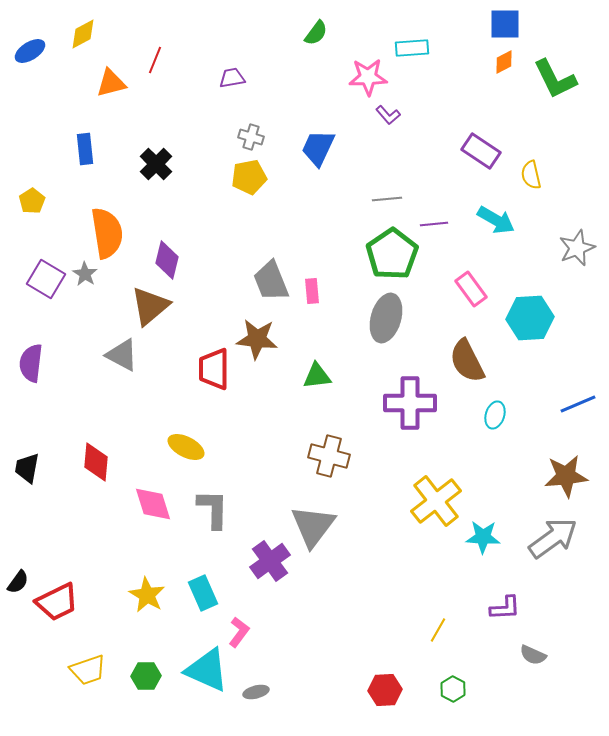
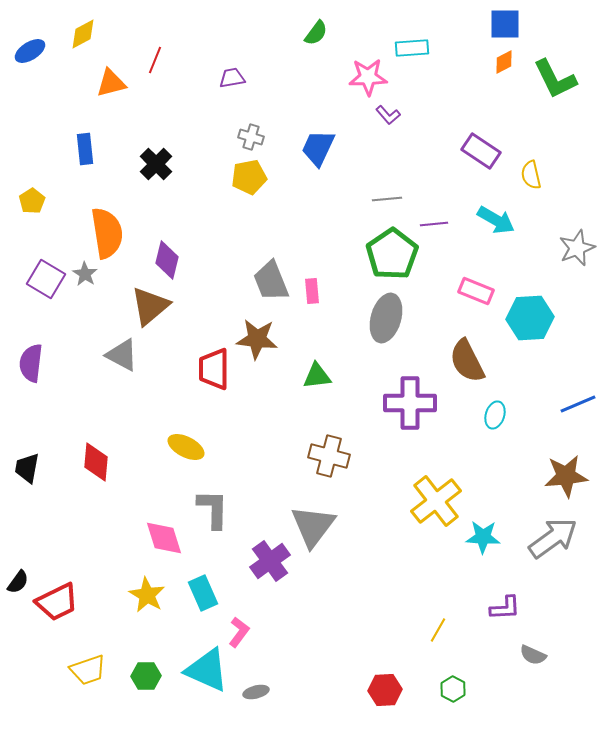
pink rectangle at (471, 289): moved 5 px right, 2 px down; rotated 32 degrees counterclockwise
pink diamond at (153, 504): moved 11 px right, 34 px down
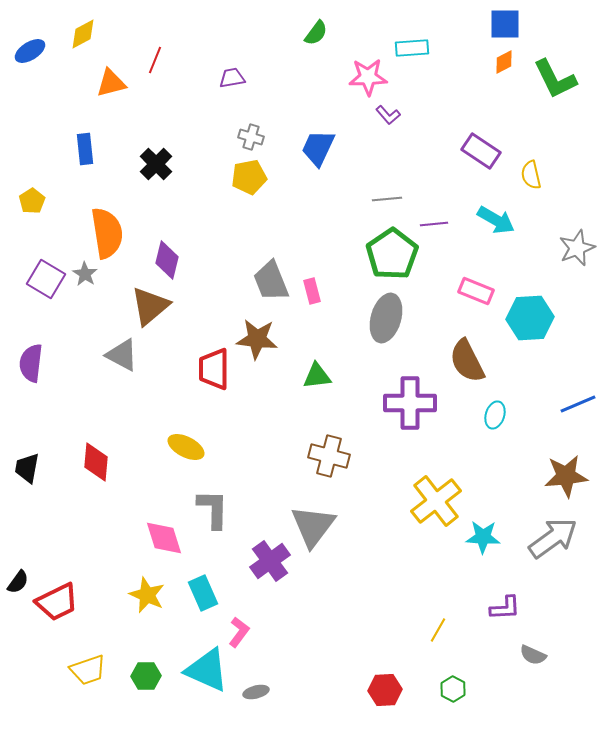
pink rectangle at (312, 291): rotated 10 degrees counterclockwise
yellow star at (147, 595): rotated 6 degrees counterclockwise
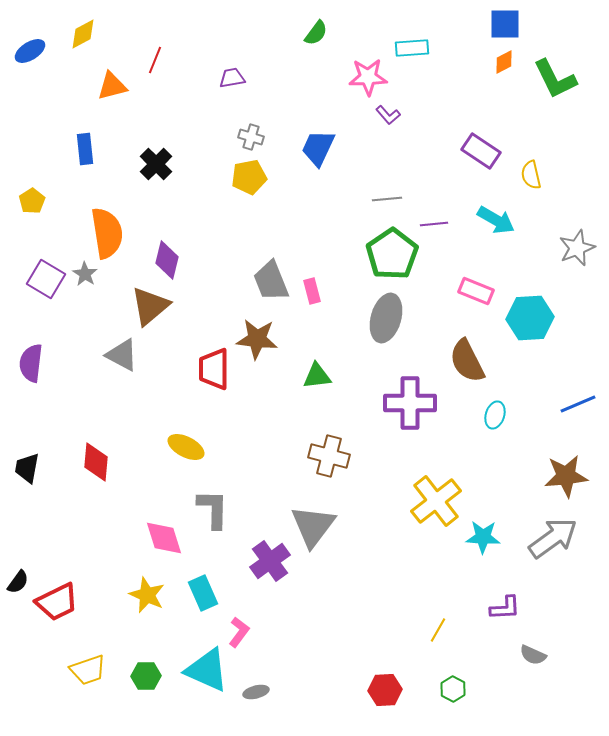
orange triangle at (111, 83): moved 1 px right, 3 px down
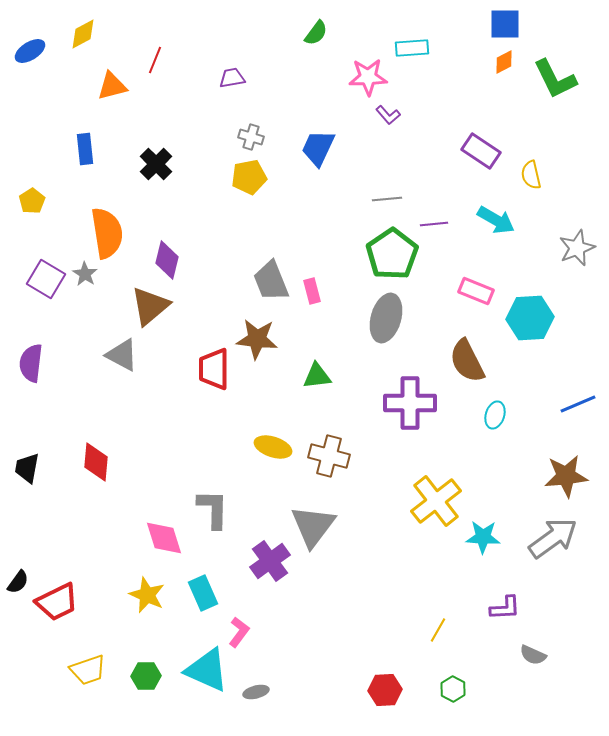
yellow ellipse at (186, 447): moved 87 px right; rotated 9 degrees counterclockwise
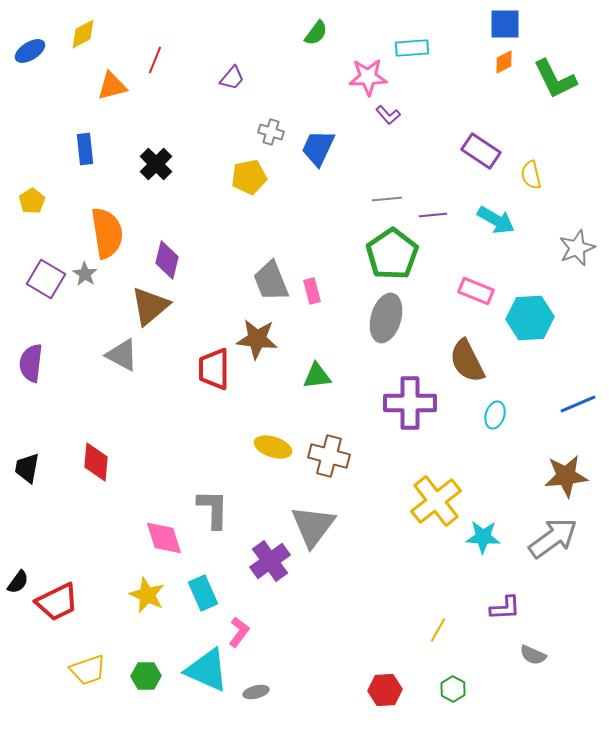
purple trapezoid at (232, 78): rotated 140 degrees clockwise
gray cross at (251, 137): moved 20 px right, 5 px up
purple line at (434, 224): moved 1 px left, 9 px up
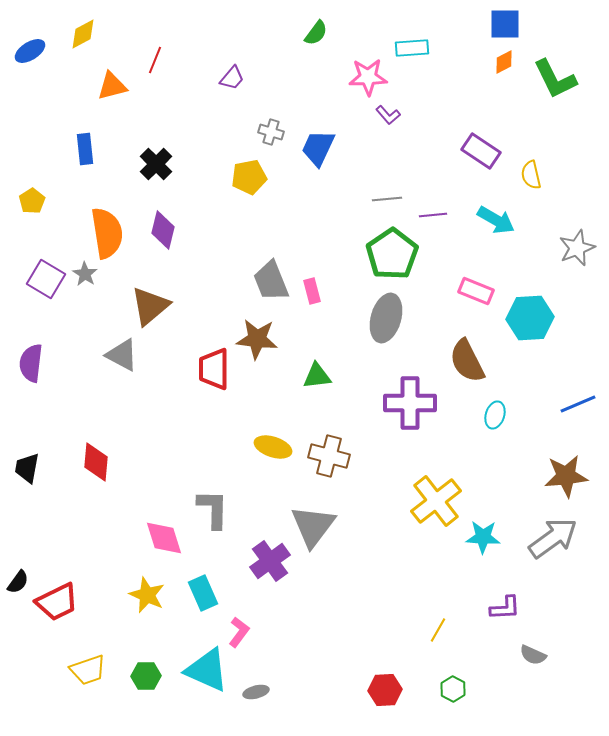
purple diamond at (167, 260): moved 4 px left, 30 px up
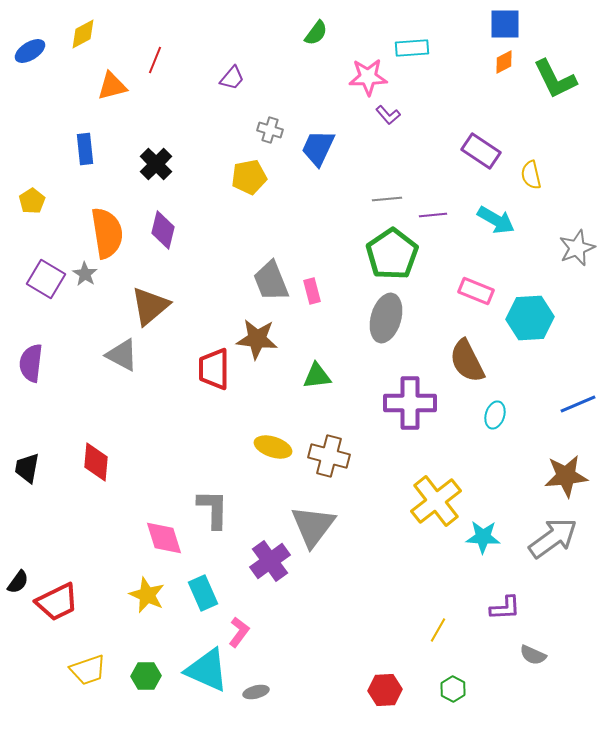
gray cross at (271, 132): moved 1 px left, 2 px up
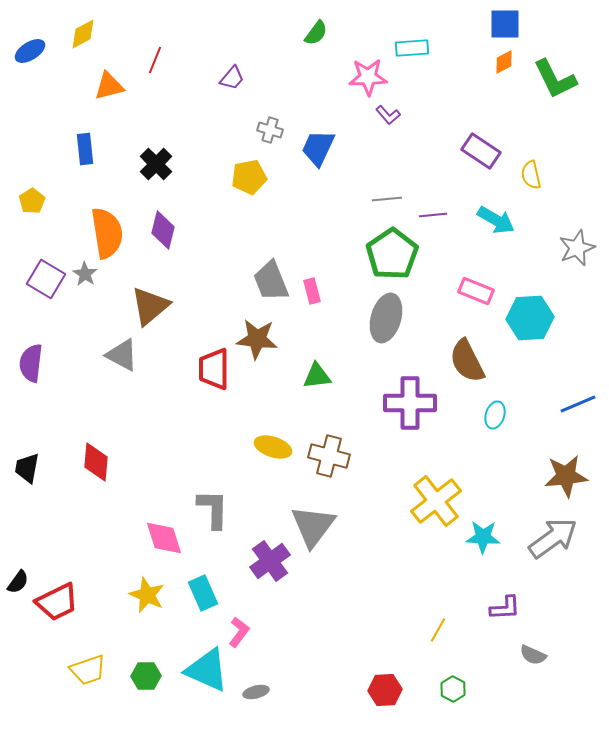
orange triangle at (112, 86): moved 3 px left
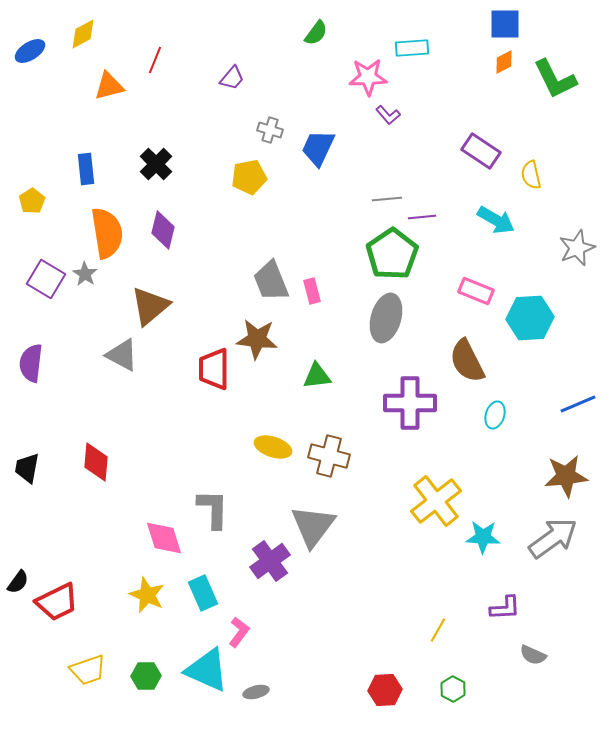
blue rectangle at (85, 149): moved 1 px right, 20 px down
purple line at (433, 215): moved 11 px left, 2 px down
